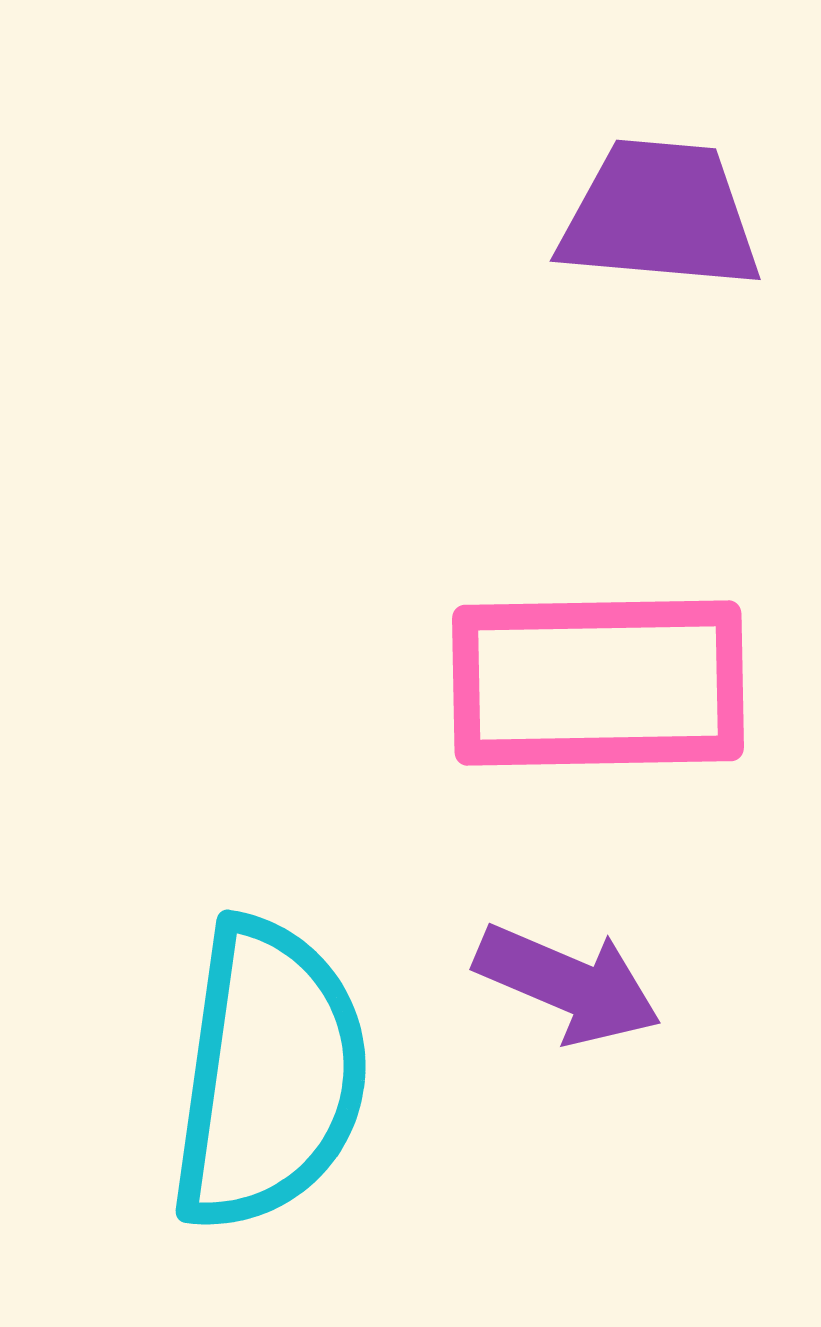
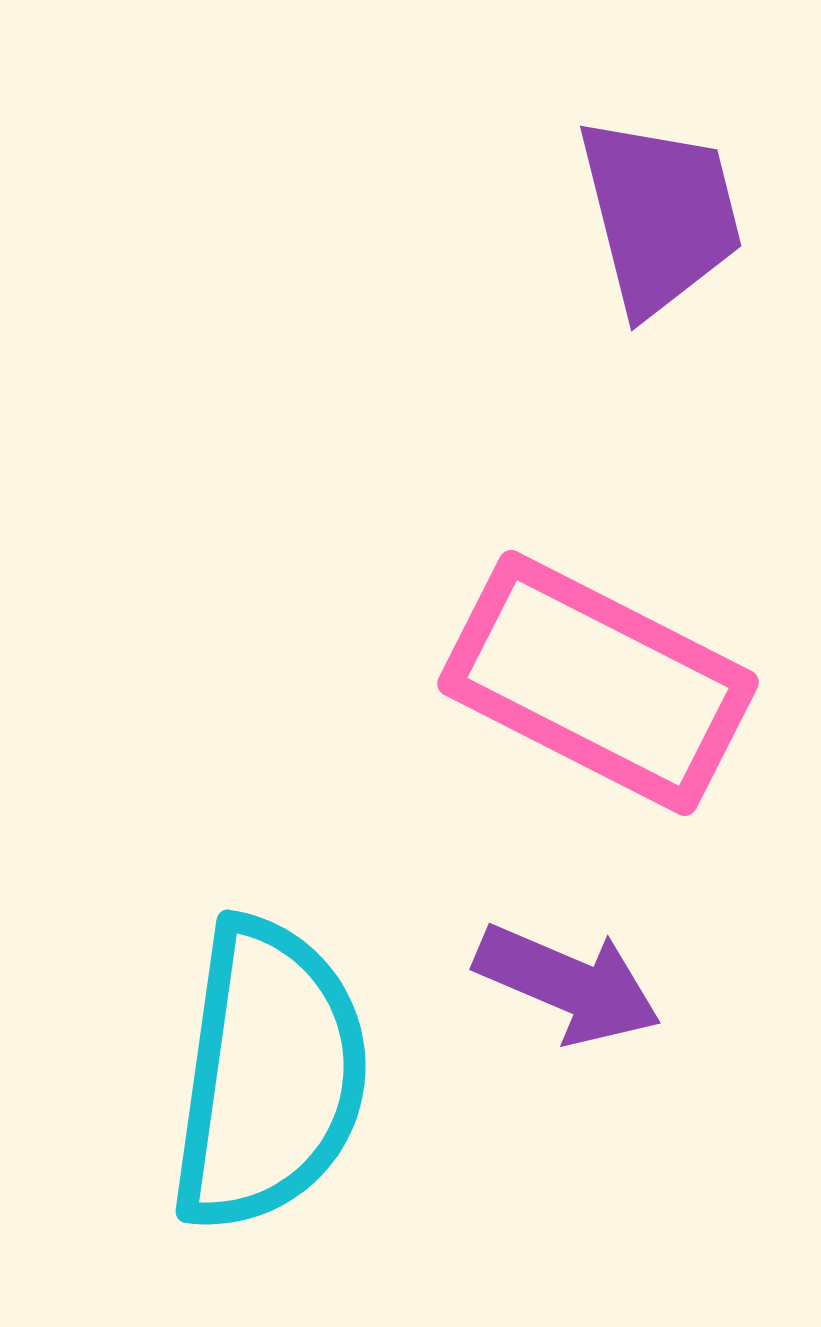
purple trapezoid: rotated 71 degrees clockwise
pink rectangle: rotated 28 degrees clockwise
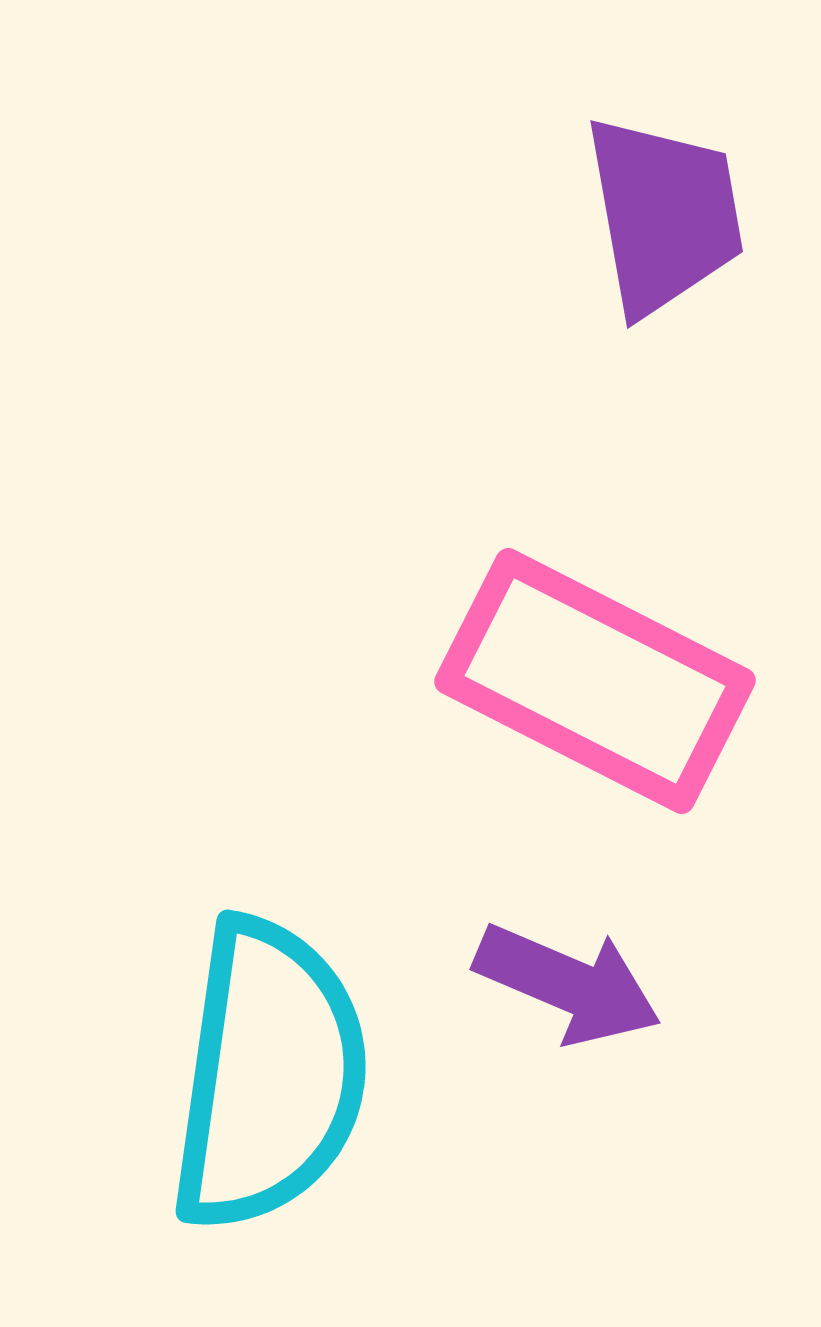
purple trapezoid: moved 4 px right; rotated 4 degrees clockwise
pink rectangle: moved 3 px left, 2 px up
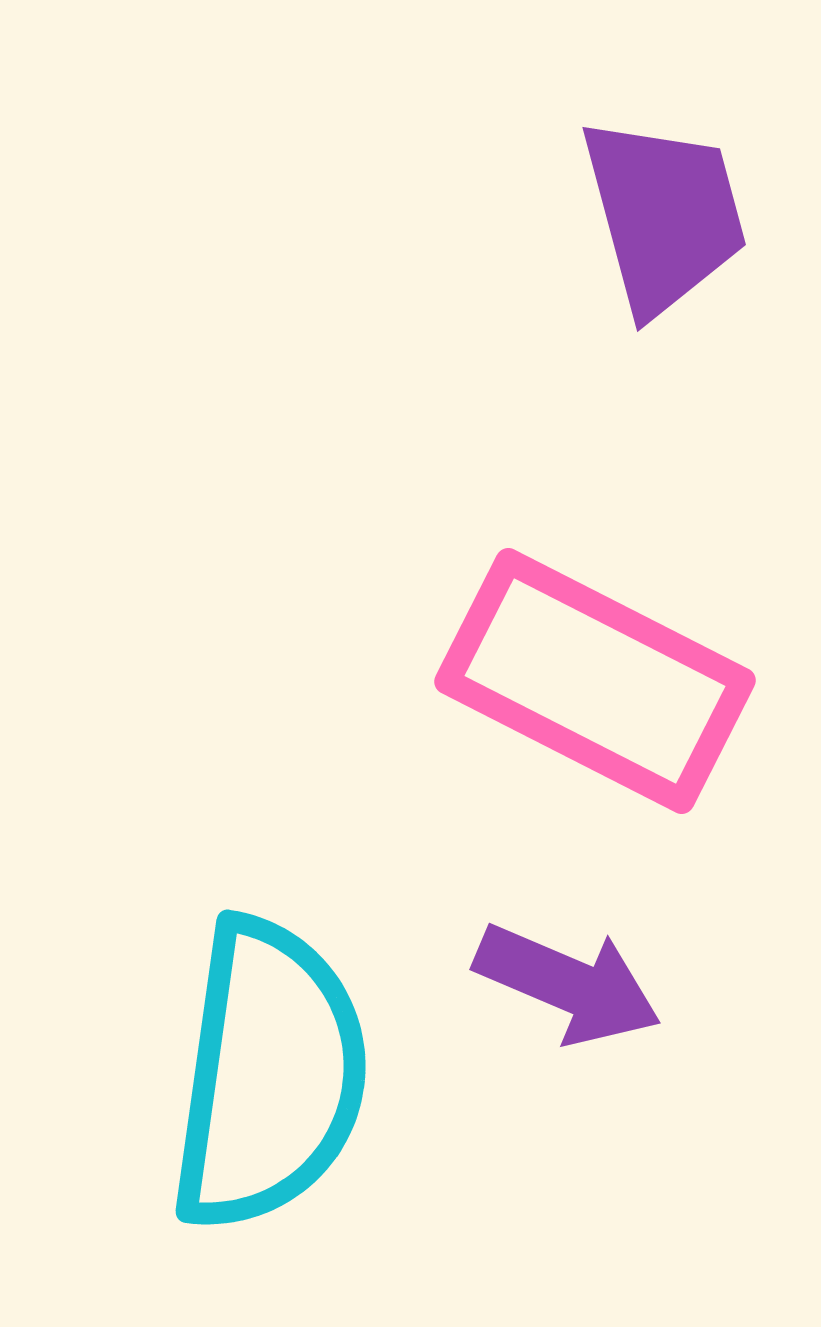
purple trapezoid: rotated 5 degrees counterclockwise
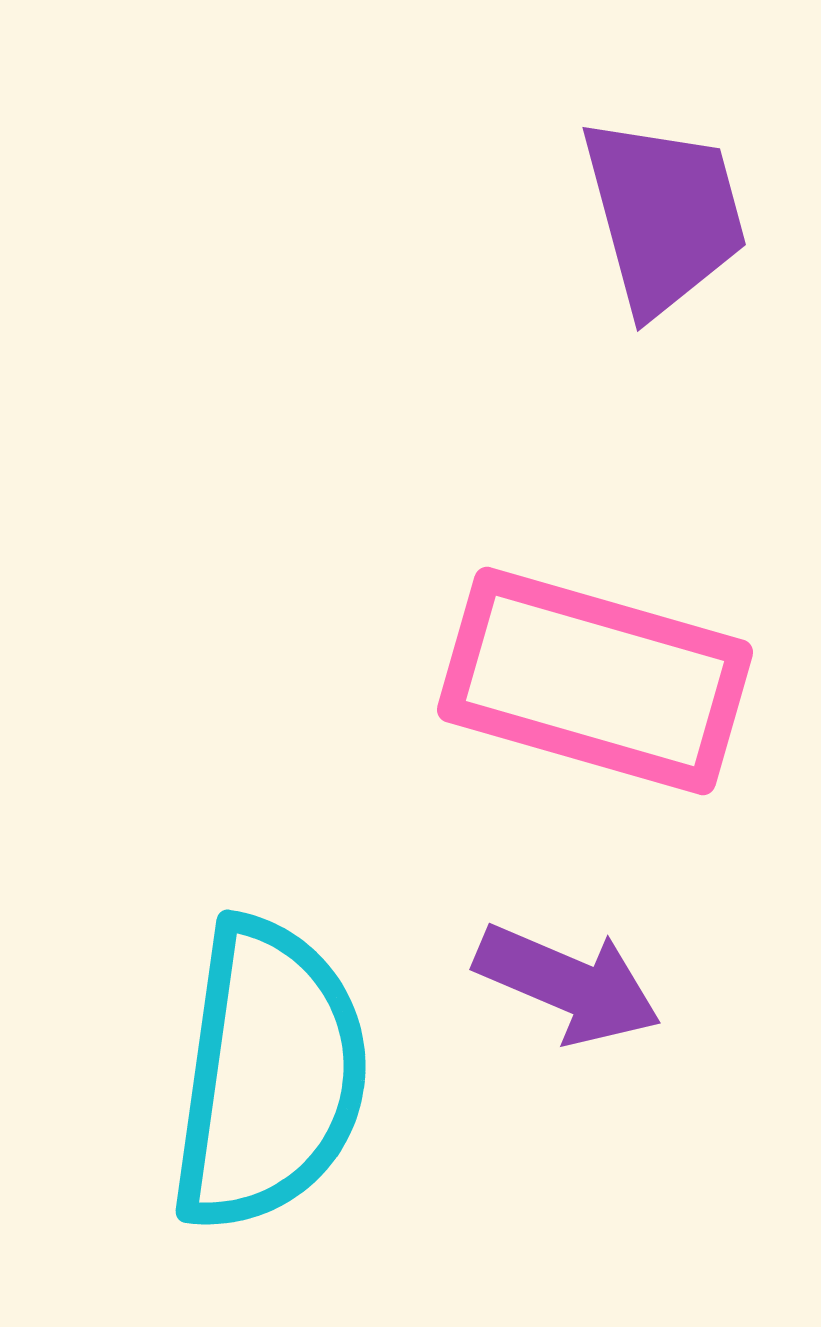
pink rectangle: rotated 11 degrees counterclockwise
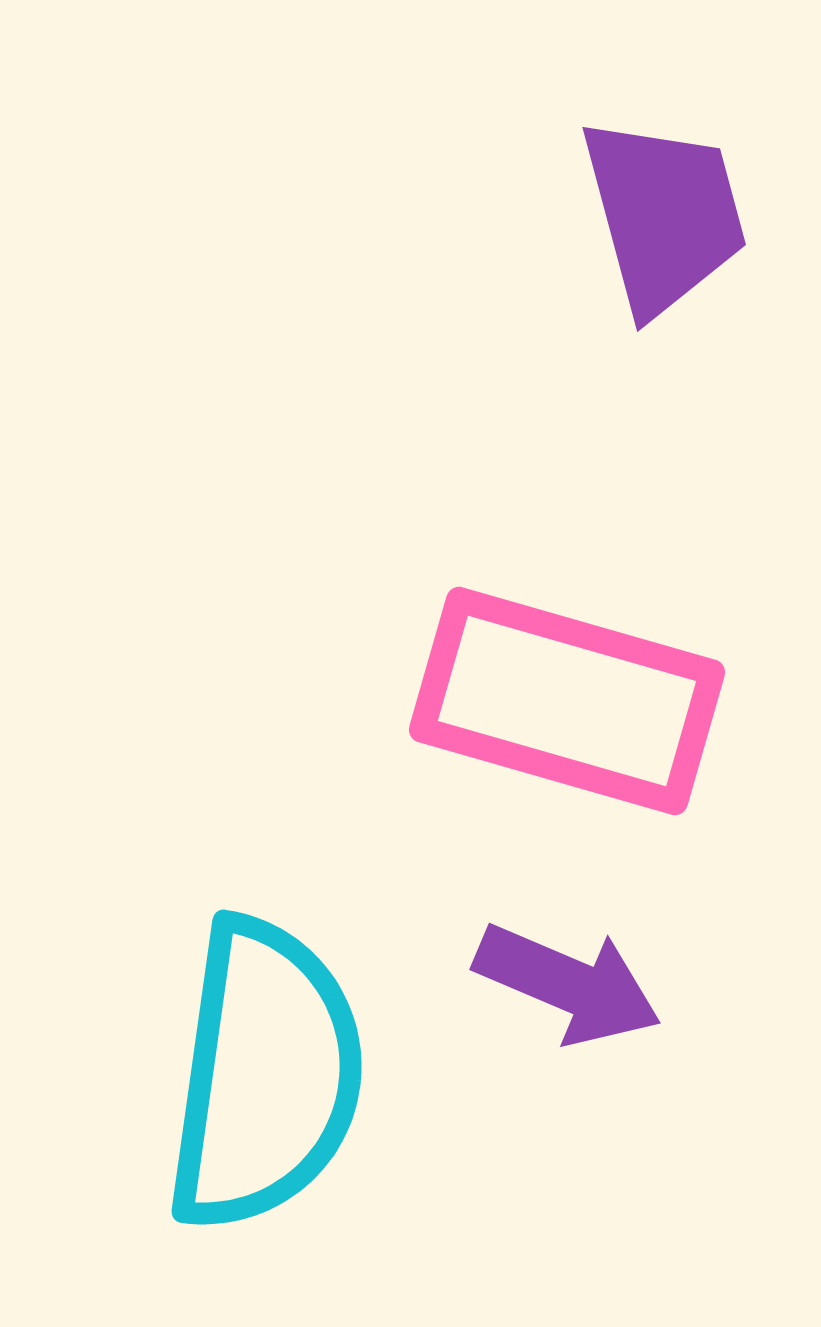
pink rectangle: moved 28 px left, 20 px down
cyan semicircle: moved 4 px left
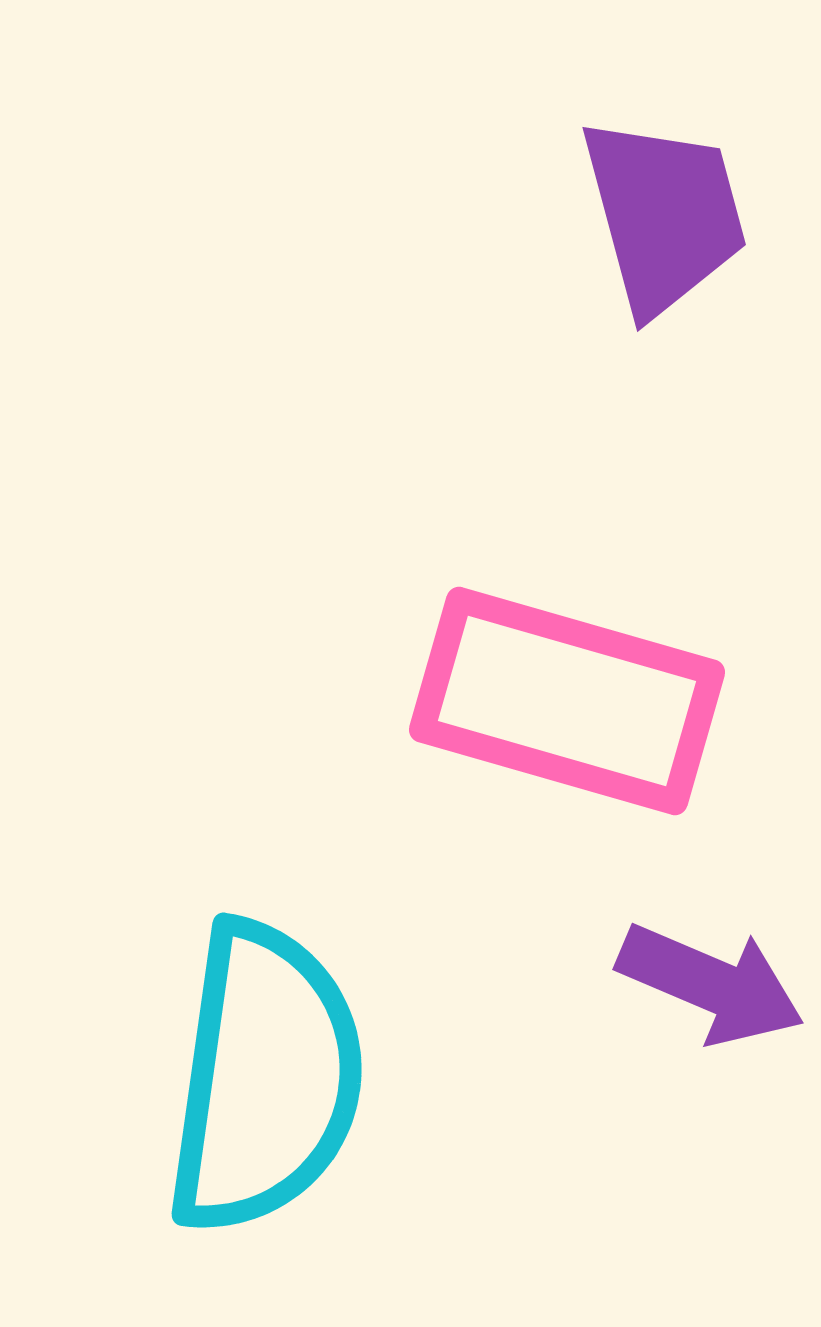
purple arrow: moved 143 px right
cyan semicircle: moved 3 px down
